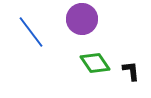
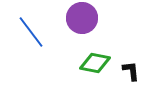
purple circle: moved 1 px up
green diamond: rotated 44 degrees counterclockwise
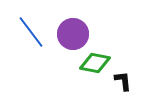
purple circle: moved 9 px left, 16 px down
black L-shape: moved 8 px left, 10 px down
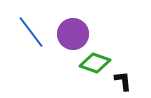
green diamond: rotated 8 degrees clockwise
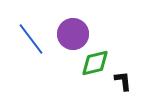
blue line: moved 7 px down
green diamond: rotated 32 degrees counterclockwise
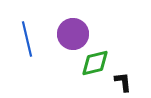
blue line: moved 4 px left; rotated 24 degrees clockwise
black L-shape: moved 1 px down
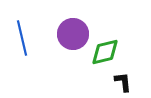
blue line: moved 5 px left, 1 px up
green diamond: moved 10 px right, 11 px up
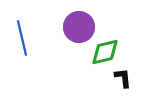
purple circle: moved 6 px right, 7 px up
black L-shape: moved 4 px up
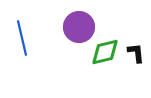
black L-shape: moved 13 px right, 25 px up
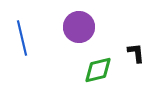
green diamond: moved 7 px left, 18 px down
